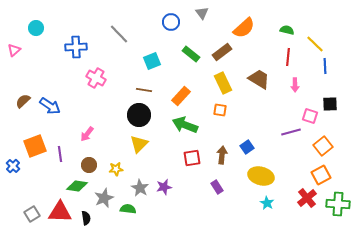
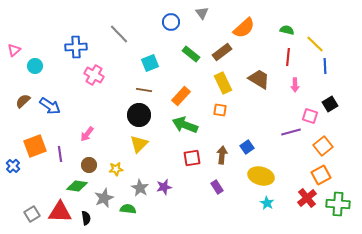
cyan circle at (36, 28): moved 1 px left, 38 px down
cyan square at (152, 61): moved 2 px left, 2 px down
pink cross at (96, 78): moved 2 px left, 3 px up
black square at (330, 104): rotated 28 degrees counterclockwise
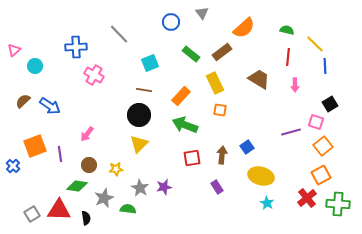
yellow rectangle at (223, 83): moved 8 px left
pink square at (310, 116): moved 6 px right, 6 px down
red triangle at (60, 212): moved 1 px left, 2 px up
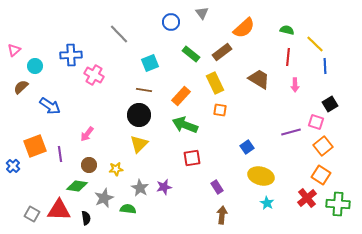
blue cross at (76, 47): moved 5 px left, 8 px down
brown semicircle at (23, 101): moved 2 px left, 14 px up
brown arrow at (222, 155): moved 60 px down
orange square at (321, 175): rotated 30 degrees counterclockwise
gray square at (32, 214): rotated 28 degrees counterclockwise
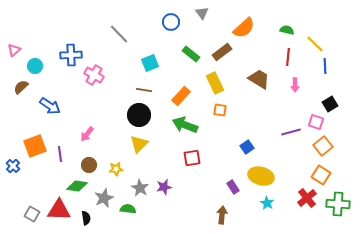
purple rectangle at (217, 187): moved 16 px right
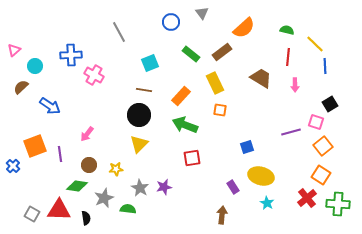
gray line at (119, 34): moved 2 px up; rotated 15 degrees clockwise
brown trapezoid at (259, 79): moved 2 px right, 1 px up
blue square at (247, 147): rotated 16 degrees clockwise
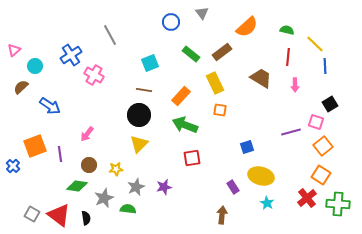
orange semicircle at (244, 28): moved 3 px right, 1 px up
gray line at (119, 32): moved 9 px left, 3 px down
blue cross at (71, 55): rotated 30 degrees counterclockwise
gray star at (140, 188): moved 4 px left, 1 px up; rotated 18 degrees clockwise
red triangle at (59, 210): moved 5 px down; rotated 35 degrees clockwise
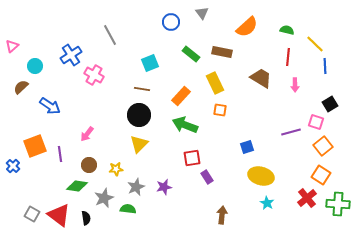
pink triangle at (14, 50): moved 2 px left, 4 px up
brown rectangle at (222, 52): rotated 48 degrees clockwise
brown line at (144, 90): moved 2 px left, 1 px up
purple rectangle at (233, 187): moved 26 px left, 10 px up
